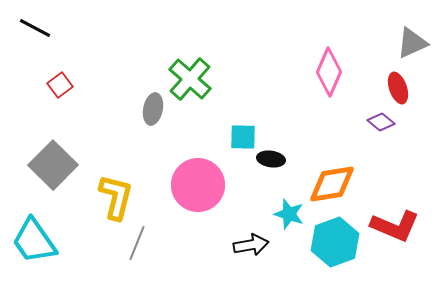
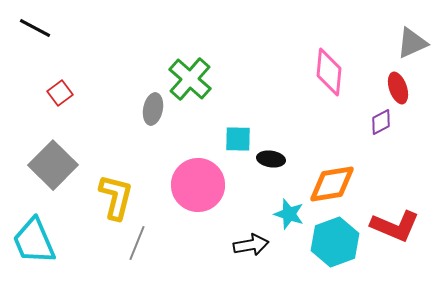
pink diamond: rotated 18 degrees counterclockwise
red square: moved 8 px down
purple diamond: rotated 68 degrees counterclockwise
cyan square: moved 5 px left, 2 px down
cyan trapezoid: rotated 12 degrees clockwise
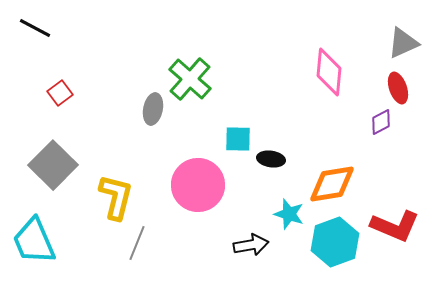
gray triangle: moved 9 px left
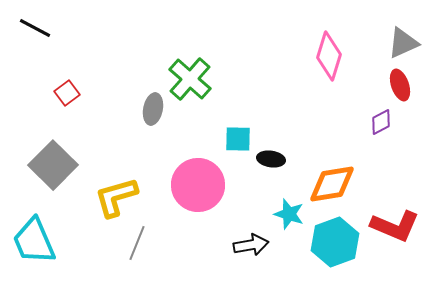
pink diamond: moved 16 px up; rotated 12 degrees clockwise
red ellipse: moved 2 px right, 3 px up
red square: moved 7 px right
yellow L-shape: rotated 120 degrees counterclockwise
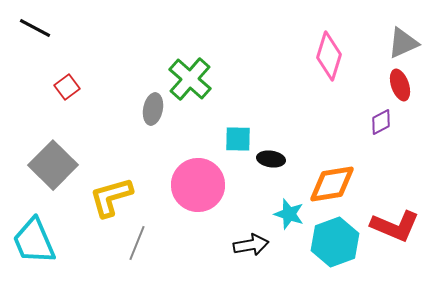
red square: moved 6 px up
yellow L-shape: moved 5 px left
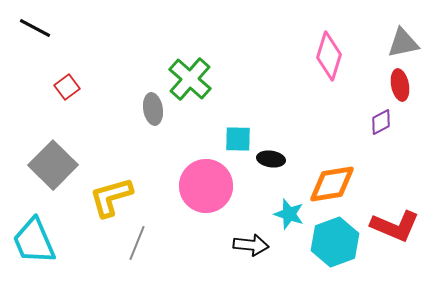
gray triangle: rotated 12 degrees clockwise
red ellipse: rotated 8 degrees clockwise
gray ellipse: rotated 20 degrees counterclockwise
pink circle: moved 8 px right, 1 px down
black arrow: rotated 16 degrees clockwise
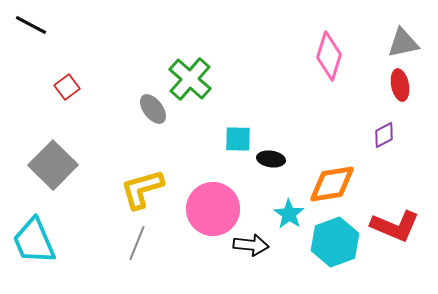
black line: moved 4 px left, 3 px up
gray ellipse: rotated 28 degrees counterclockwise
purple diamond: moved 3 px right, 13 px down
pink circle: moved 7 px right, 23 px down
yellow L-shape: moved 31 px right, 8 px up
cyan star: rotated 16 degrees clockwise
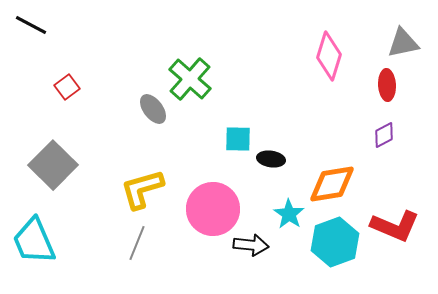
red ellipse: moved 13 px left; rotated 8 degrees clockwise
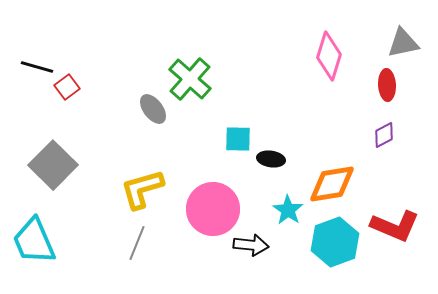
black line: moved 6 px right, 42 px down; rotated 12 degrees counterclockwise
cyan star: moved 1 px left, 4 px up
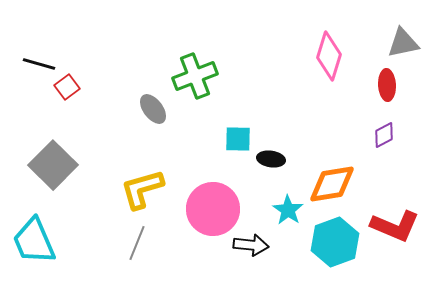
black line: moved 2 px right, 3 px up
green cross: moved 5 px right, 3 px up; rotated 27 degrees clockwise
